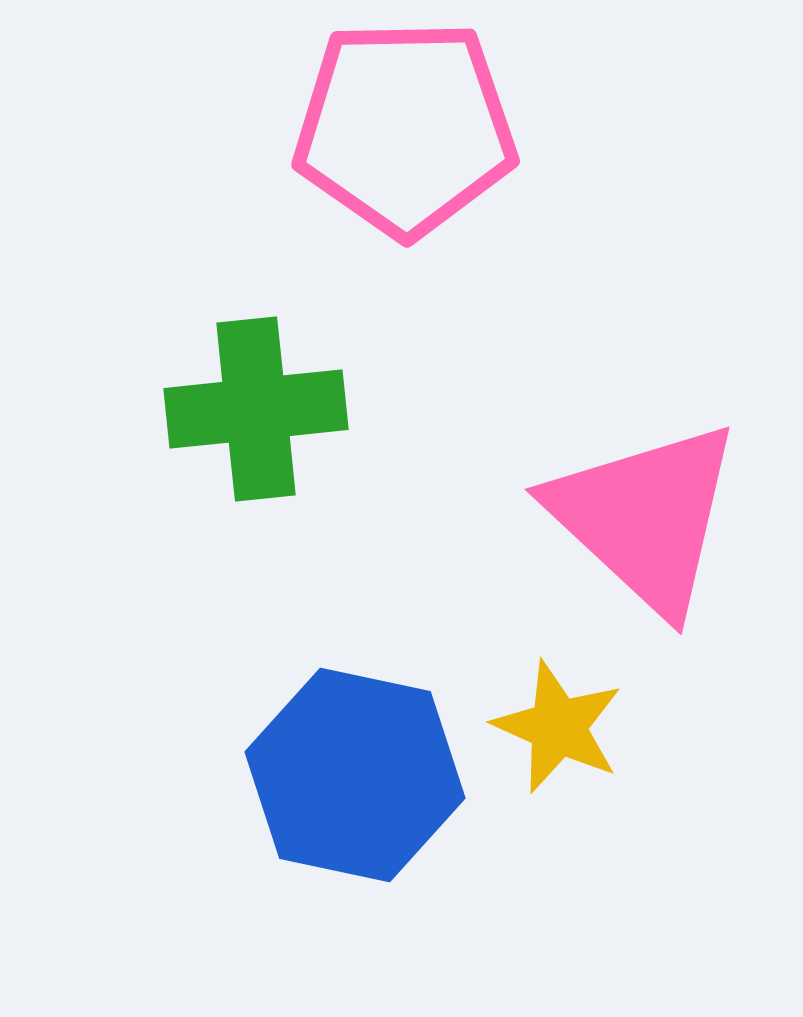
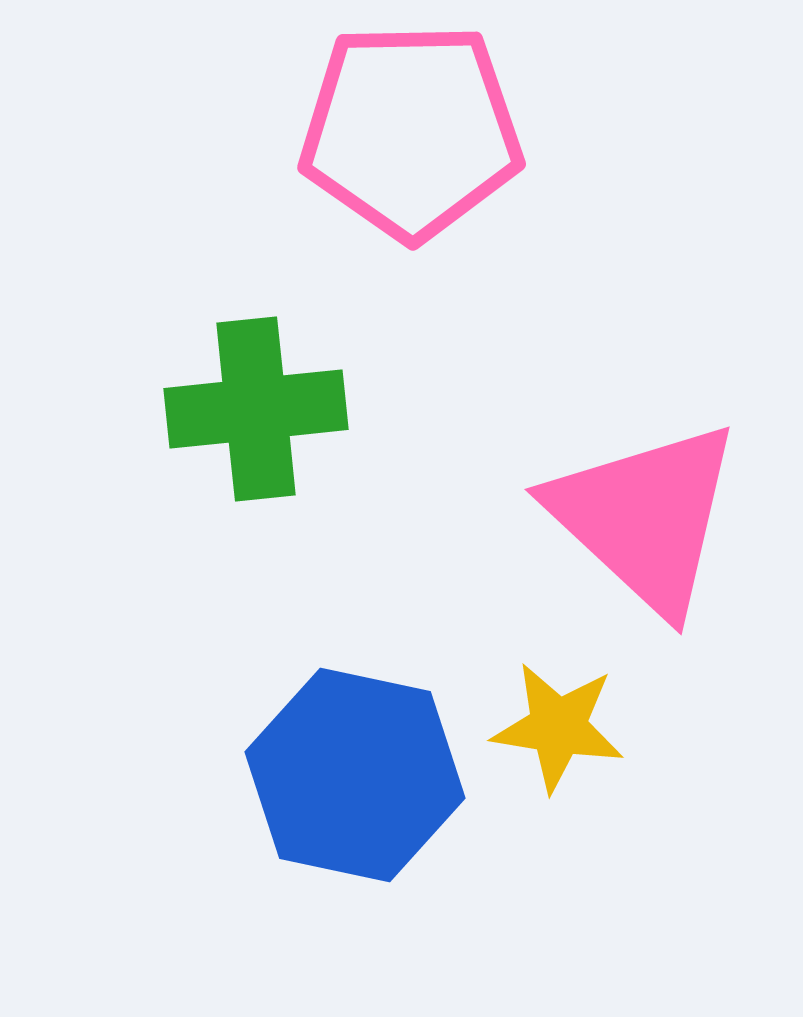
pink pentagon: moved 6 px right, 3 px down
yellow star: rotated 15 degrees counterclockwise
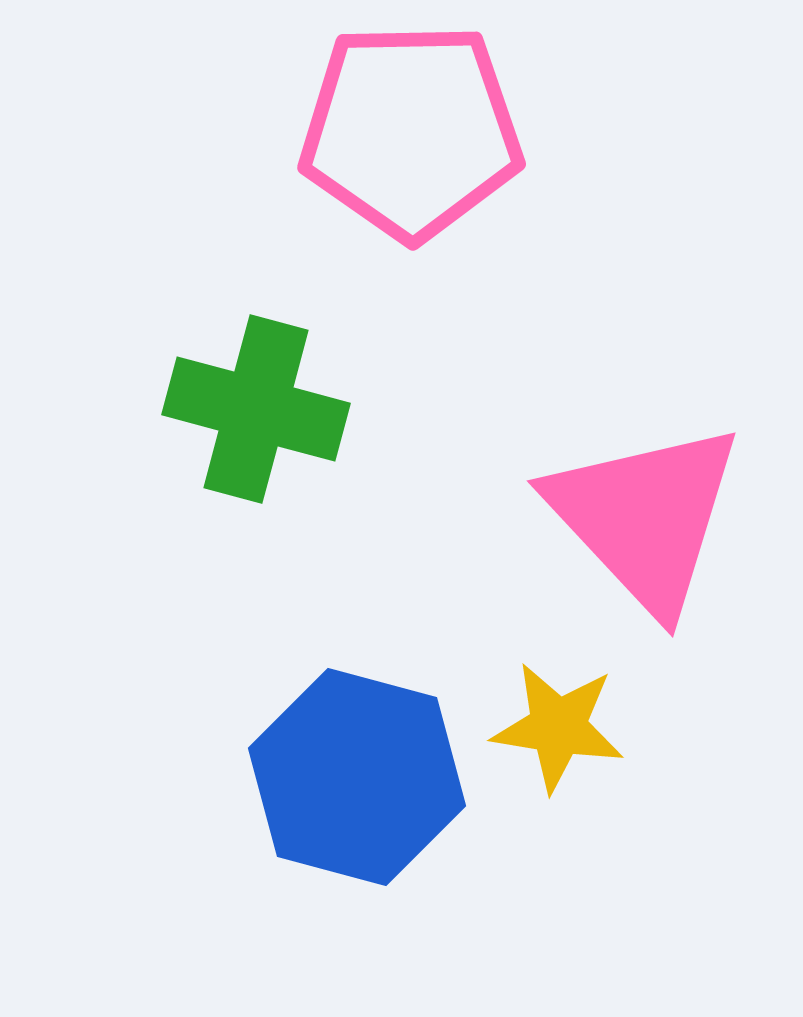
green cross: rotated 21 degrees clockwise
pink triangle: rotated 4 degrees clockwise
blue hexagon: moved 2 px right, 2 px down; rotated 3 degrees clockwise
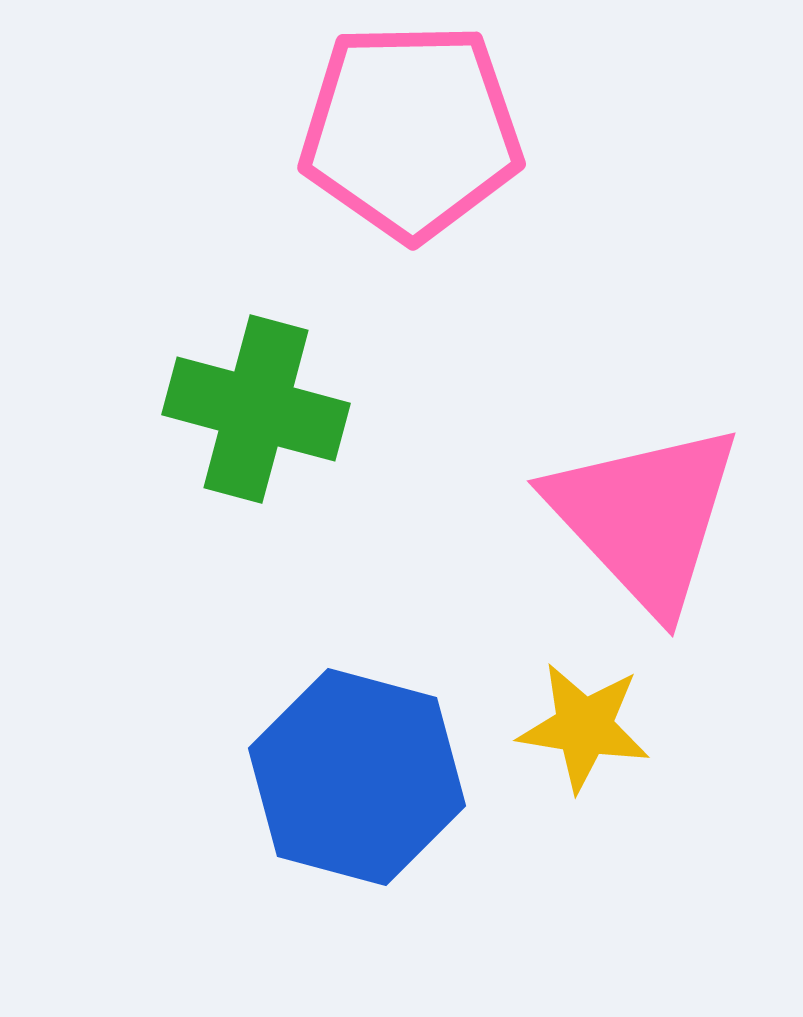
yellow star: moved 26 px right
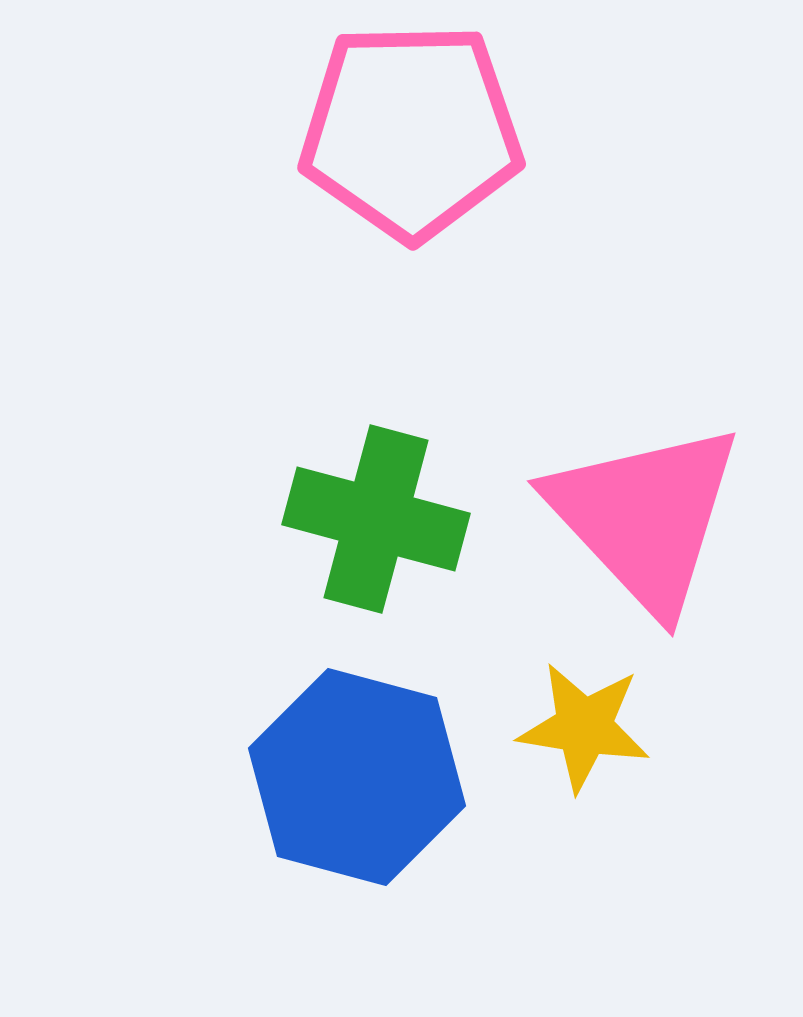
green cross: moved 120 px right, 110 px down
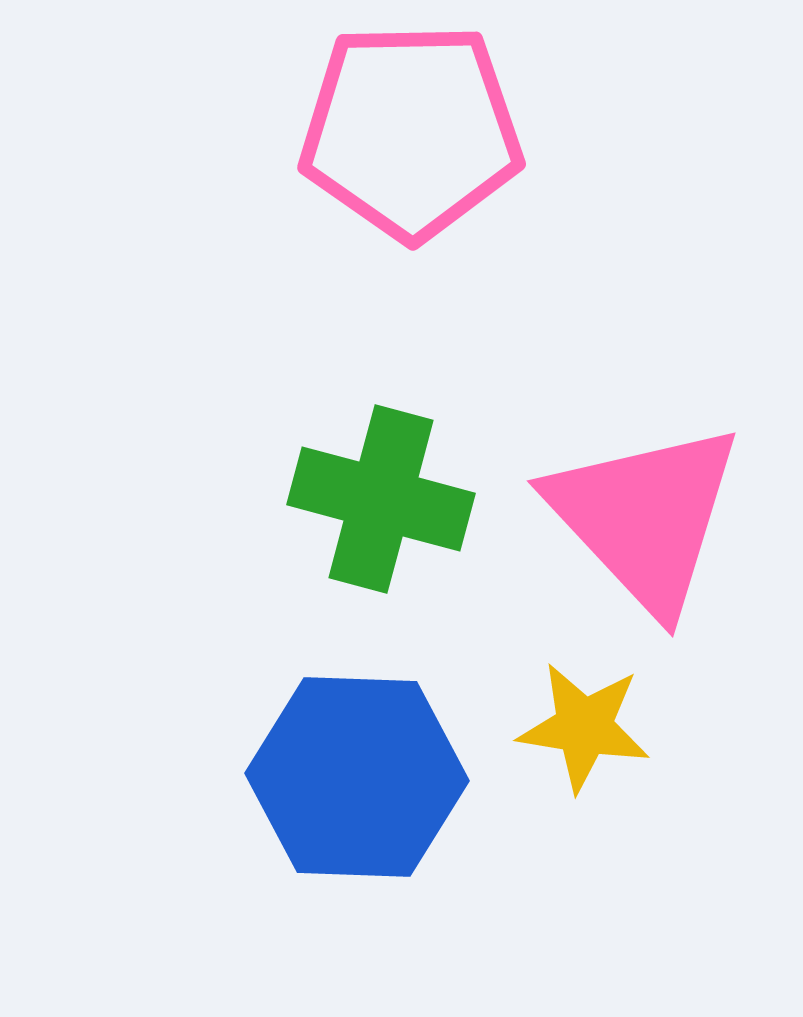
green cross: moved 5 px right, 20 px up
blue hexagon: rotated 13 degrees counterclockwise
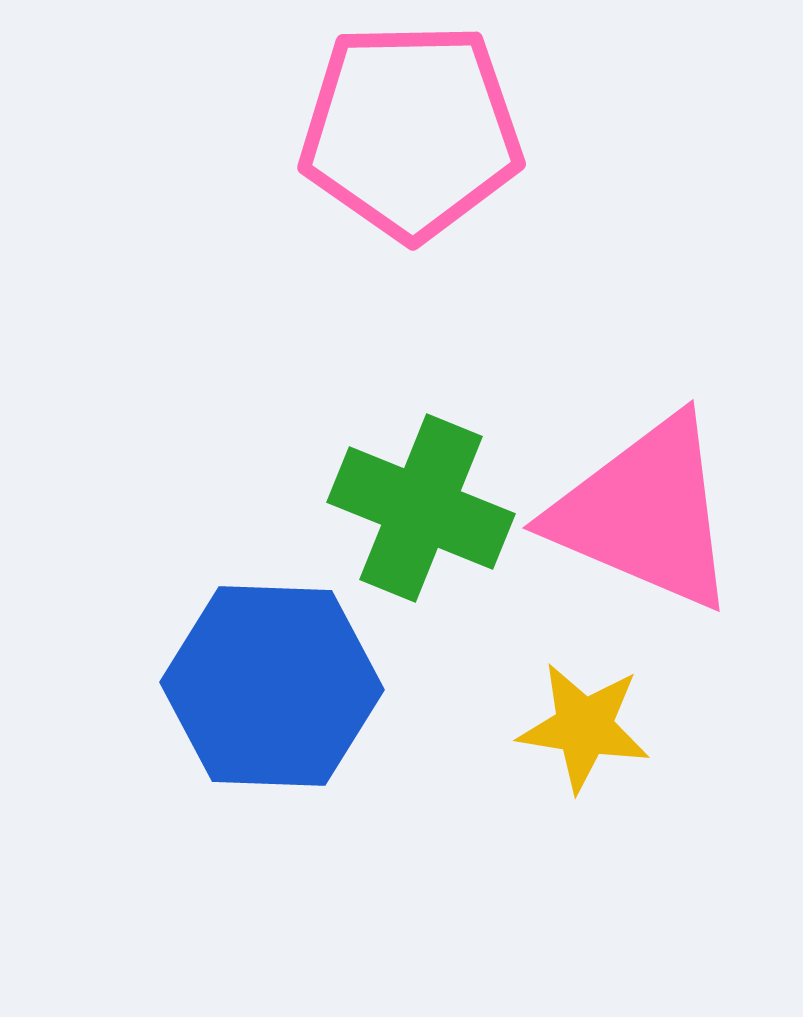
green cross: moved 40 px right, 9 px down; rotated 7 degrees clockwise
pink triangle: moved 4 px up; rotated 24 degrees counterclockwise
blue hexagon: moved 85 px left, 91 px up
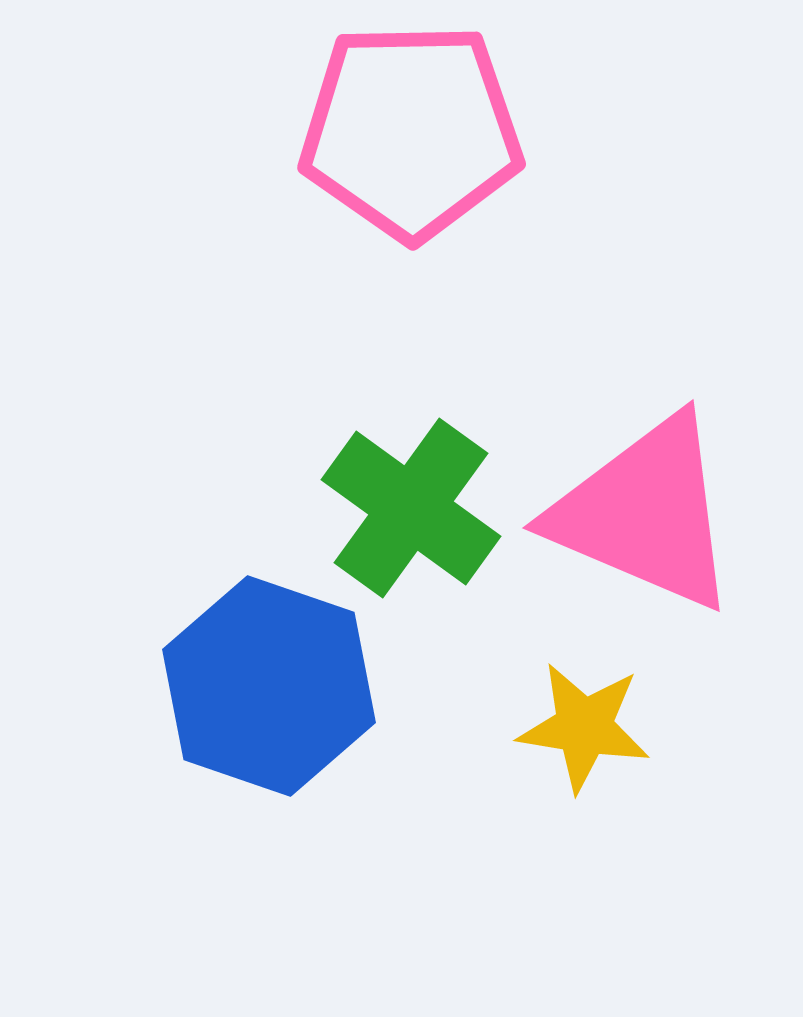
green cross: moved 10 px left; rotated 14 degrees clockwise
blue hexagon: moved 3 px left; rotated 17 degrees clockwise
